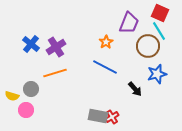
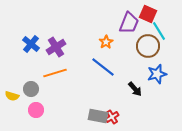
red square: moved 12 px left, 1 px down
blue line: moved 2 px left; rotated 10 degrees clockwise
pink circle: moved 10 px right
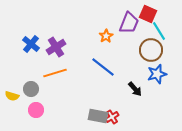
orange star: moved 6 px up
brown circle: moved 3 px right, 4 px down
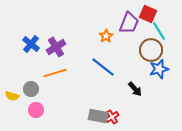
blue star: moved 2 px right, 5 px up
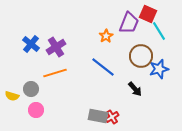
brown circle: moved 10 px left, 6 px down
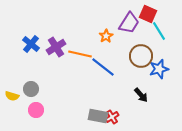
purple trapezoid: rotated 10 degrees clockwise
orange line: moved 25 px right, 19 px up; rotated 30 degrees clockwise
black arrow: moved 6 px right, 6 px down
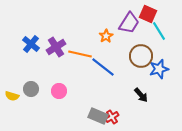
pink circle: moved 23 px right, 19 px up
gray rectangle: rotated 12 degrees clockwise
